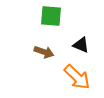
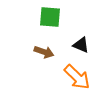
green square: moved 1 px left, 1 px down
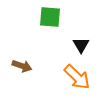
black triangle: rotated 36 degrees clockwise
brown arrow: moved 22 px left, 14 px down
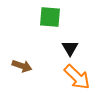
black triangle: moved 11 px left, 3 px down
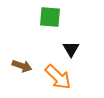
black triangle: moved 1 px right, 1 px down
orange arrow: moved 19 px left
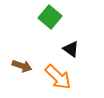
green square: rotated 35 degrees clockwise
black triangle: rotated 24 degrees counterclockwise
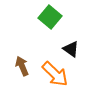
brown arrow: rotated 132 degrees counterclockwise
orange arrow: moved 3 px left, 3 px up
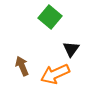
black triangle: rotated 30 degrees clockwise
orange arrow: rotated 112 degrees clockwise
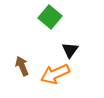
black triangle: moved 1 px left, 1 px down
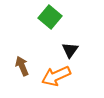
orange arrow: moved 1 px right, 2 px down
